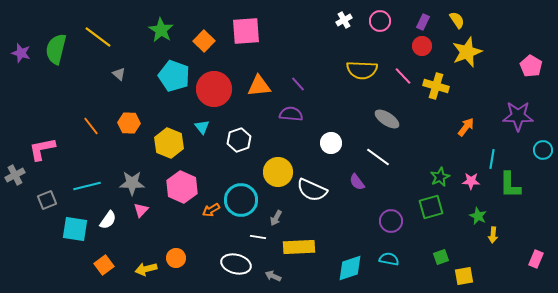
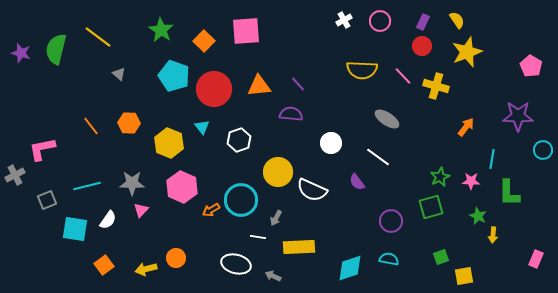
green L-shape at (510, 185): moved 1 px left, 8 px down
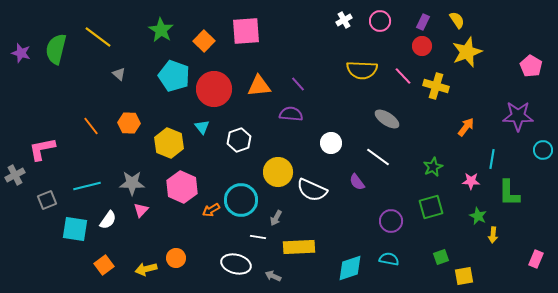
green star at (440, 177): moved 7 px left, 10 px up
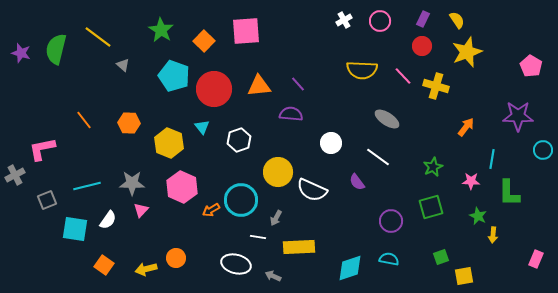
purple rectangle at (423, 22): moved 3 px up
gray triangle at (119, 74): moved 4 px right, 9 px up
orange line at (91, 126): moved 7 px left, 6 px up
orange square at (104, 265): rotated 18 degrees counterclockwise
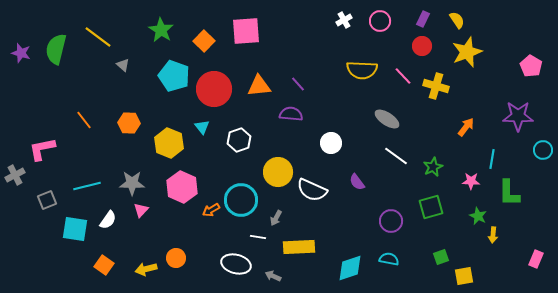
white line at (378, 157): moved 18 px right, 1 px up
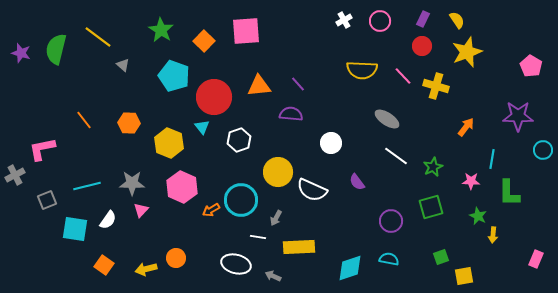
red circle at (214, 89): moved 8 px down
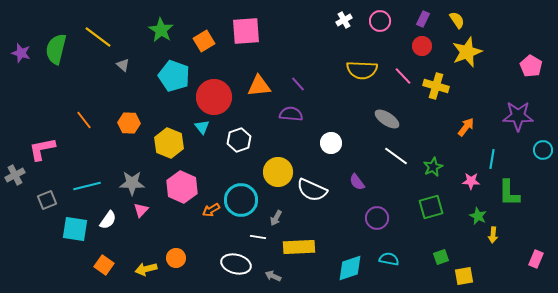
orange square at (204, 41): rotated 15 degrees clockwise
purple circle at (391, 221): moved 14 px left, 3 px up
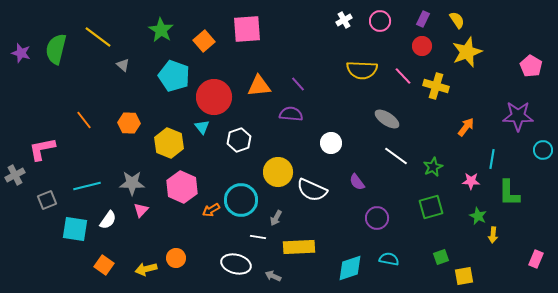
pink square at (246, 31): moved 1 px right, 2 px up
orange square at (204, 41): rotated 10 degrees counterclockwise
